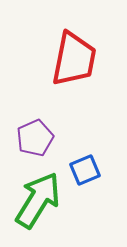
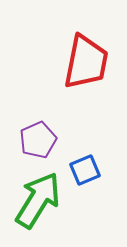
red trapezoid: moved 12 px right, 3 px down
purple pentagon: moved 3 px right, 2 px down
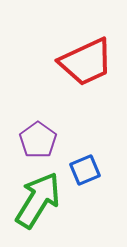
red trapezoid: rotated 54 degrees clockwise
purple pentagon: rotated 12 degrees counterclockwise
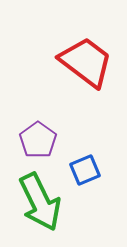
red trapezoid: rotated 118 degrees counterclockwise
green arrow: moved 2 px right, 2 px down; rotated 122 degrees clockwise
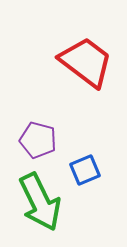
purple pentagon: rotated 21 degrees counterclockwise
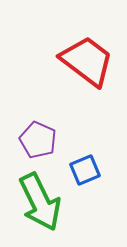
red trapezoid: moved 1 px right, 1 px up
purple pentagon: rotated 9 degrees clockwise
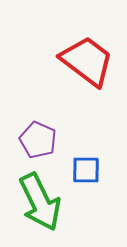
blue square: moved 1 px right; rotated 24 degrees clockwise
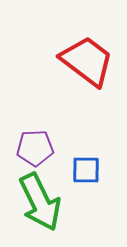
purple pentagon: moved 3 px left, 8 px down; rotated 27 degrees counterclockwise
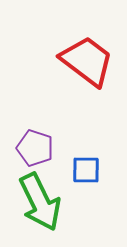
purple pentagon: rotated 21 degrees clockwise
